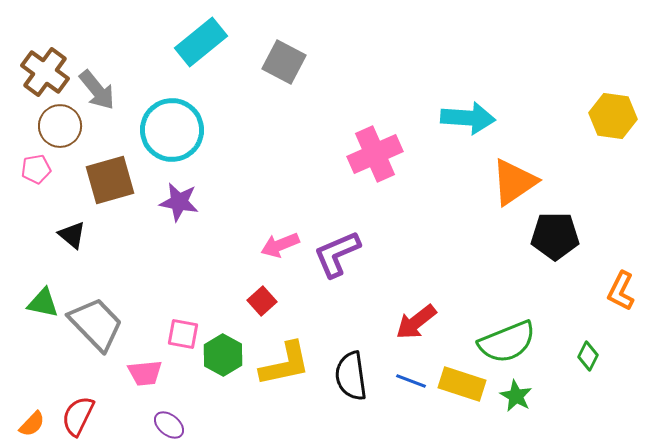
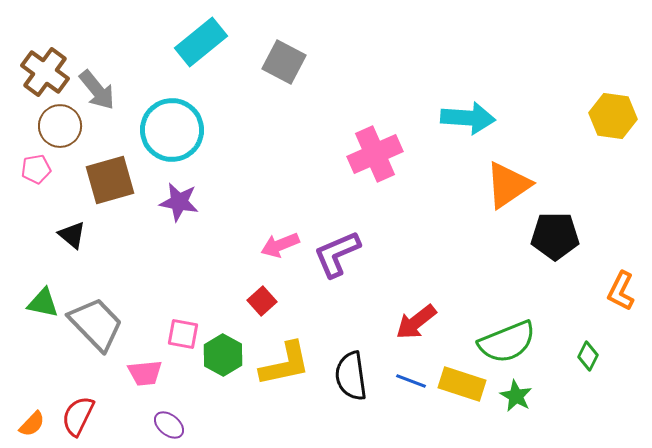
orange triangle: moved 6 px left, 3 px down
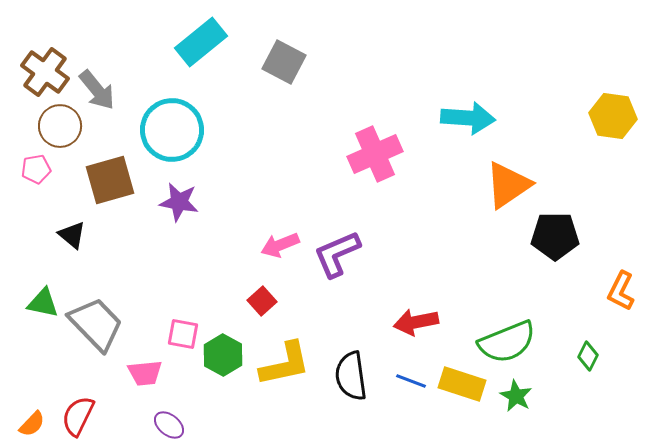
red arrow: rotated 27 degrees clockwise
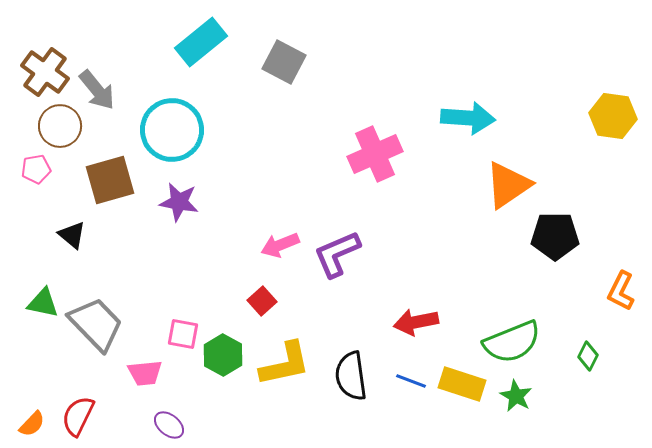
green semicircle: moved 5 px right
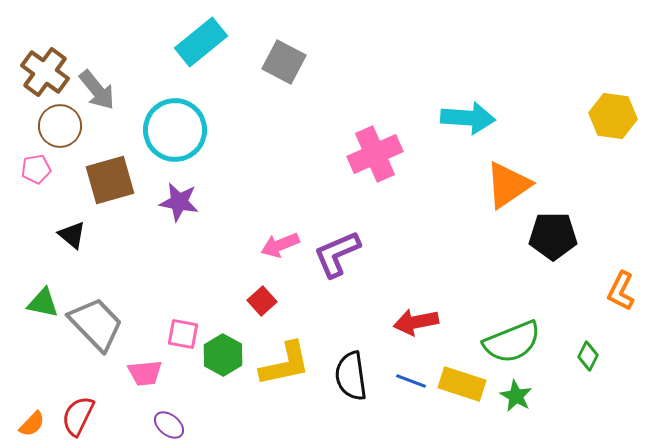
cyan circle: moved 3 px right
black pentagon: moved 2 px left
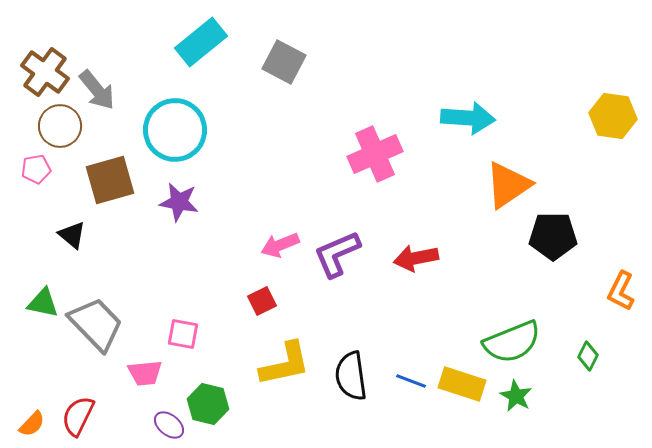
red square: rotated 16 degrees clockwise
red arrow: moved 64 px up
green hexagon: moved 15 px left, 49 px down; rotated 15 degrees counterclockwise
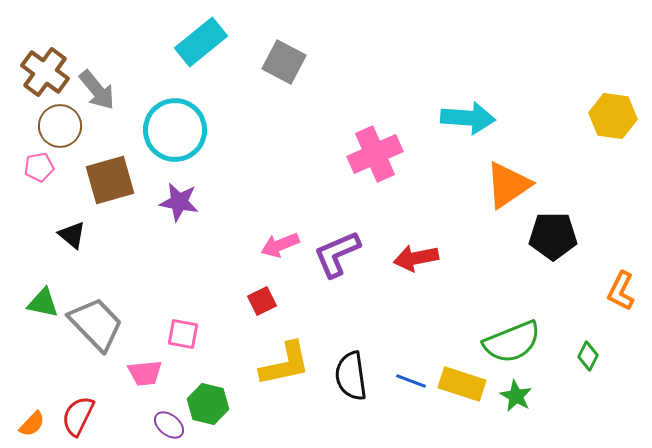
pink pentagon: moved 3 px right, 2 px up
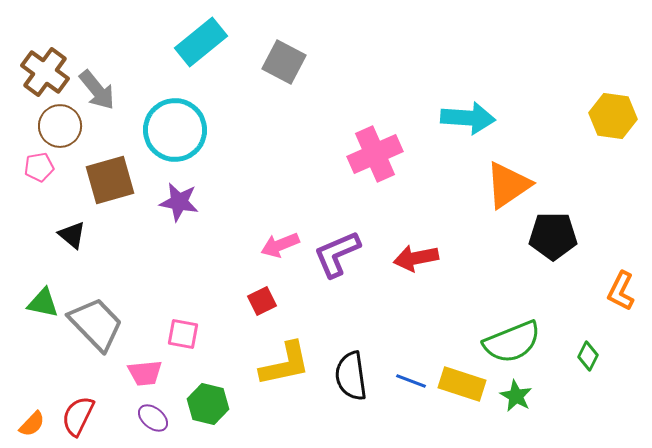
purple ellipse: moved 16 px left, 7 px up
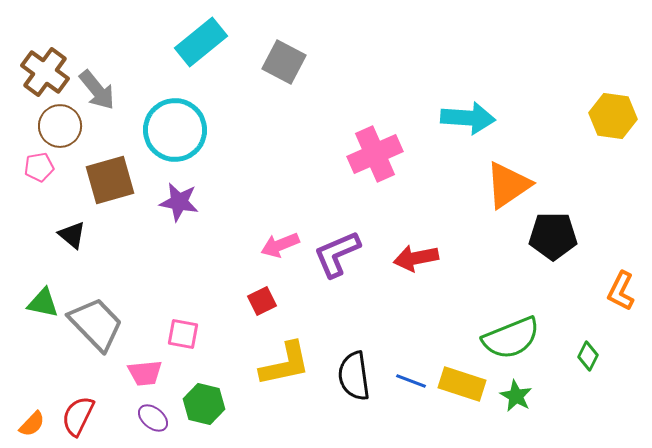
green semicircle: moved 1 px left, 4 px up
black semicircle: moved 3 px right
green hexagon: moved 4 px left
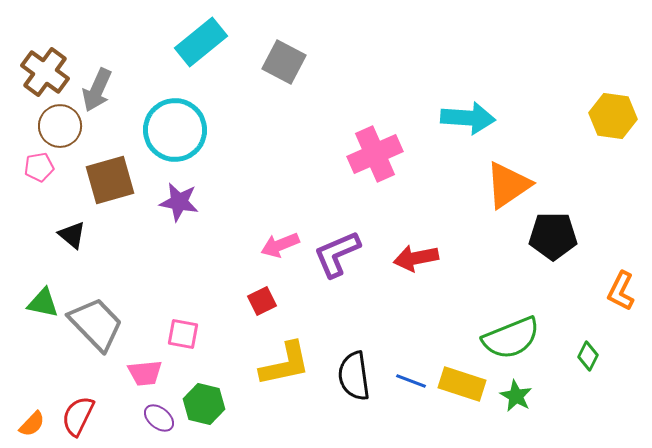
gray arrow: rotated 63 degrees clockwise
purple ellipse: moved 6 px right
